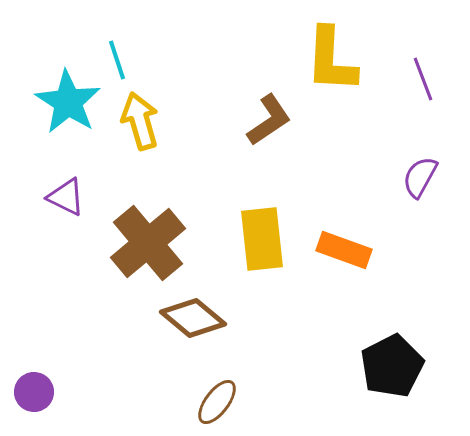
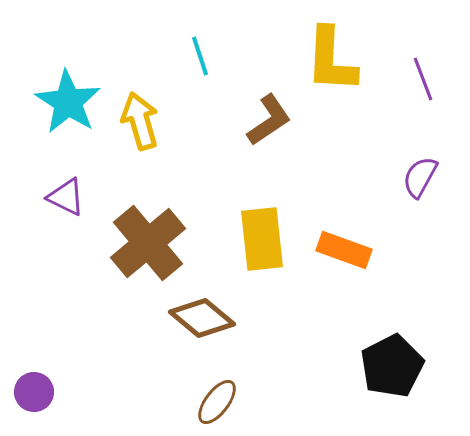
cyan line: moved 83 px right, 4 px up
brown diamond: moved 9 px right
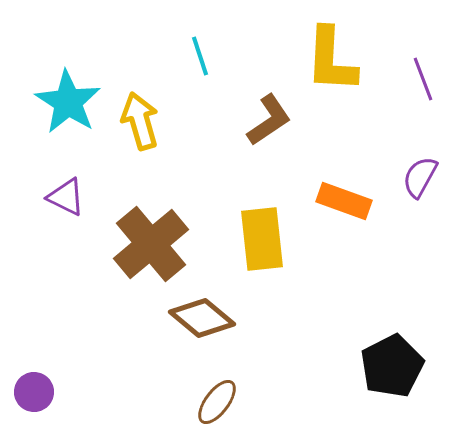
brown cross: moved 3 px right, 1 px down
orange rectangle: moved 49 px up
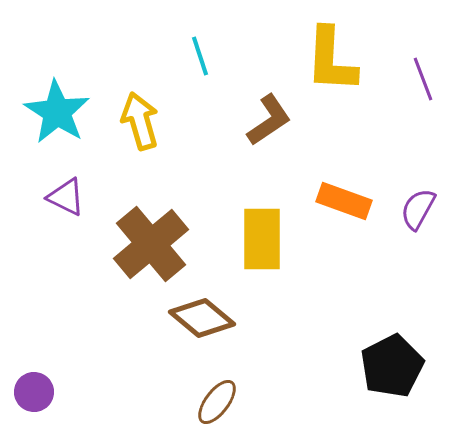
cyan star: moved 11 px left, 10 px down
purple semicircle: moved 2 px left, 32 px down
yellow rectangle: rotated 6 degrees clockwise
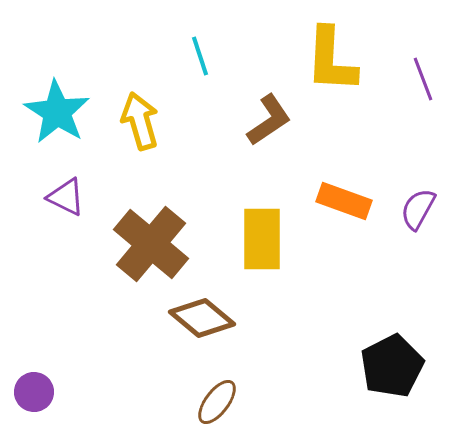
brown cross: rotated 10 degrees counterclockwise
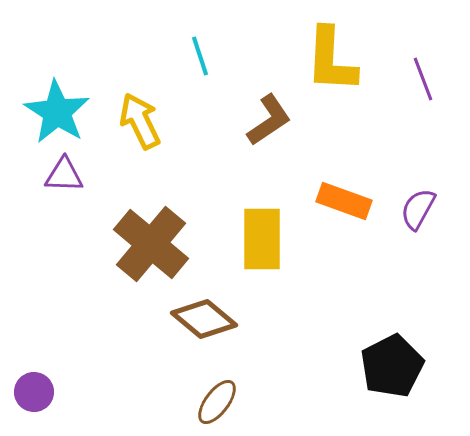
yellow arrow: rotated 10 degrees counterclockwise
purple triangle: moved 2 px left, 22 px up; rotated 24 degrees counterclockwise
brown diamond: moved 2 px right, 1 px down
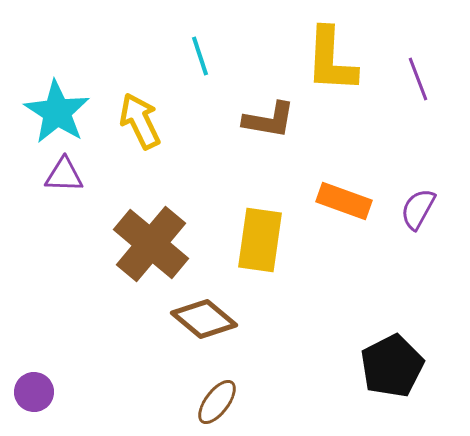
purple line: moved 5 px left
brown L-shape: rotated 44 degrees clockwise
yellow rectangle: moved 2 px left, 1 px down; rotated 8 degrees clockwise
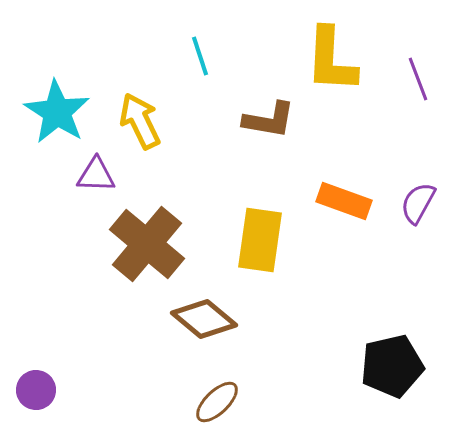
purple triangle: moved 32 px right
purple semicircle: moved 6 px up
brown cross: moved 4 px left
black pentagon: rotated 14 degrees clockwise
purple circle: moved 2 px right, 2 px up
brown ellipse: rotated 9 degrees clockwise
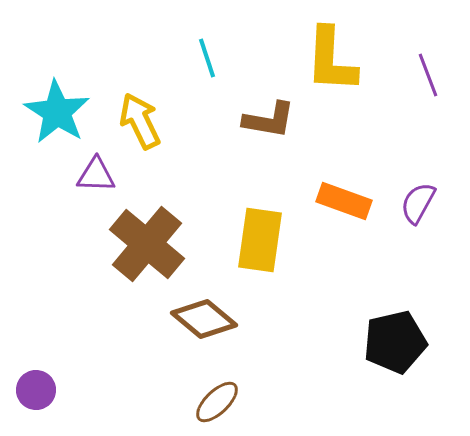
cyan line: moved 7 px right, 2 px down
purple line: moved 10 px right, 4 px up
black pentagon: moved 3 px right, 24 px up
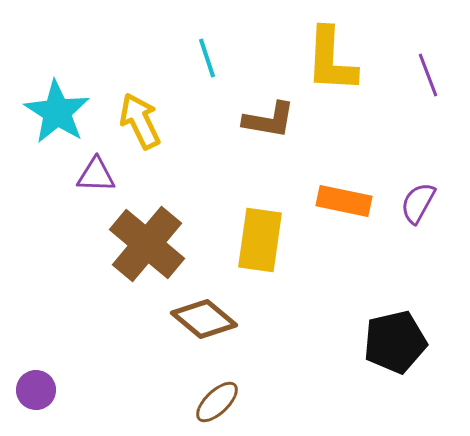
orange rectangle: rotated 8 degrees counterclockwise
